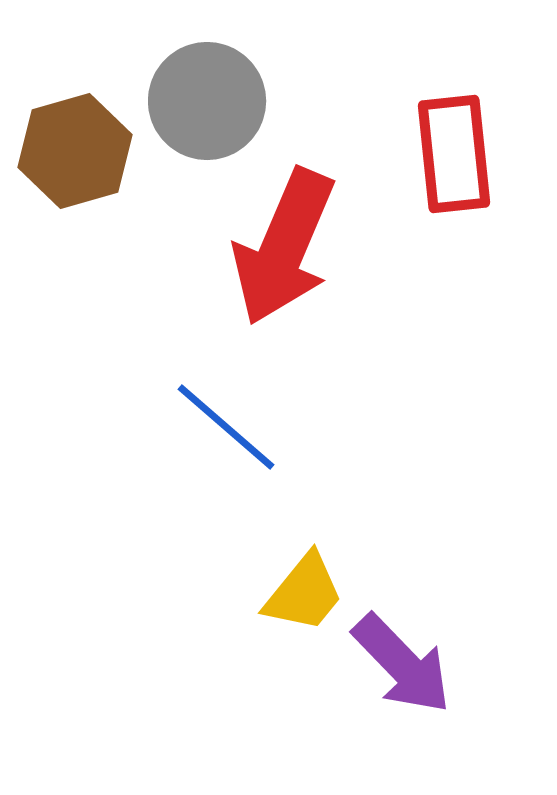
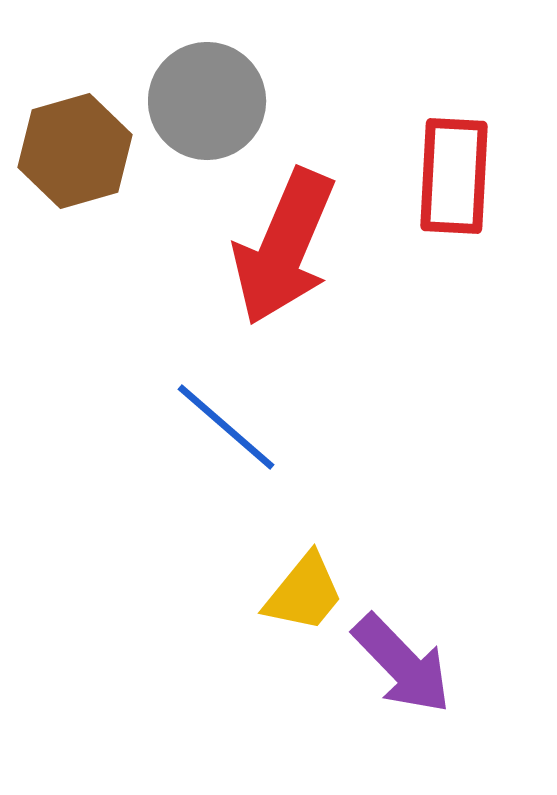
red rectangle: moved 22 px down; rotated 9 degrees clockwise
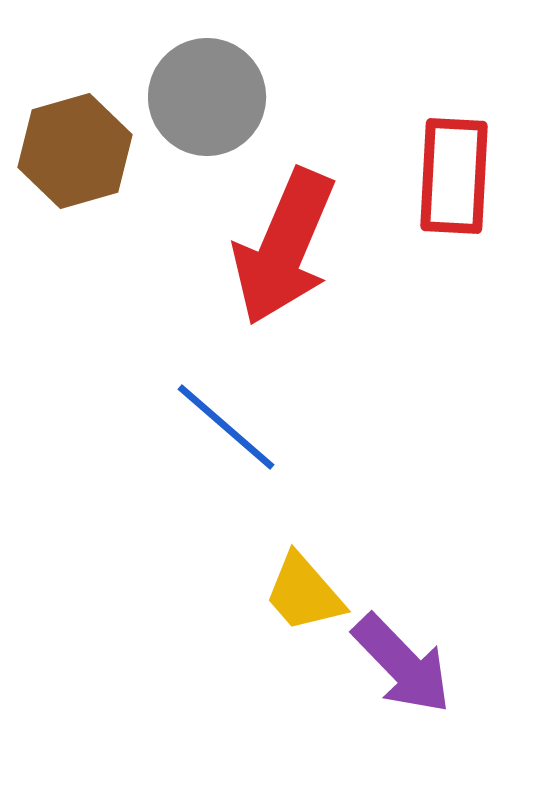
gray circle: moved 4 px up
yellow trapezoid: rotated 100 degrees clockwise
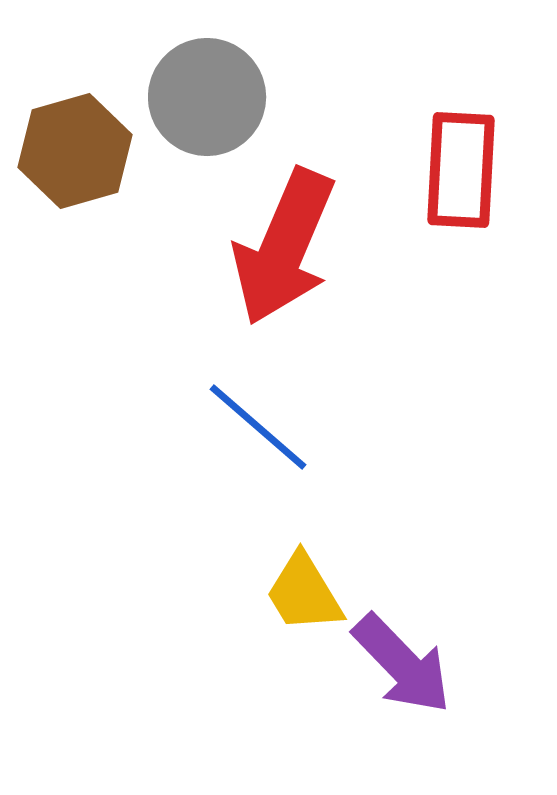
red rectangle: moved 7 px right, 6 px up
blue line: moved 32 px right
yellow trapezoid: rotated 10 degrees clockwise
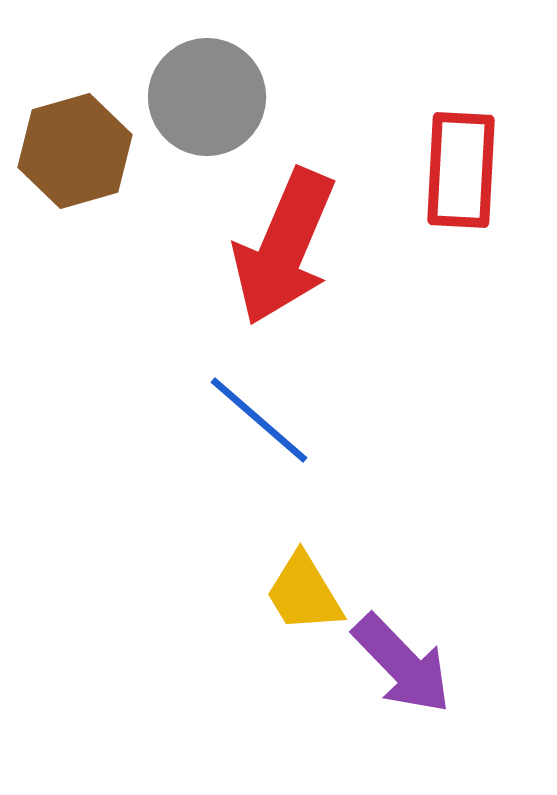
blue line: moved 1 px right, 7 px up
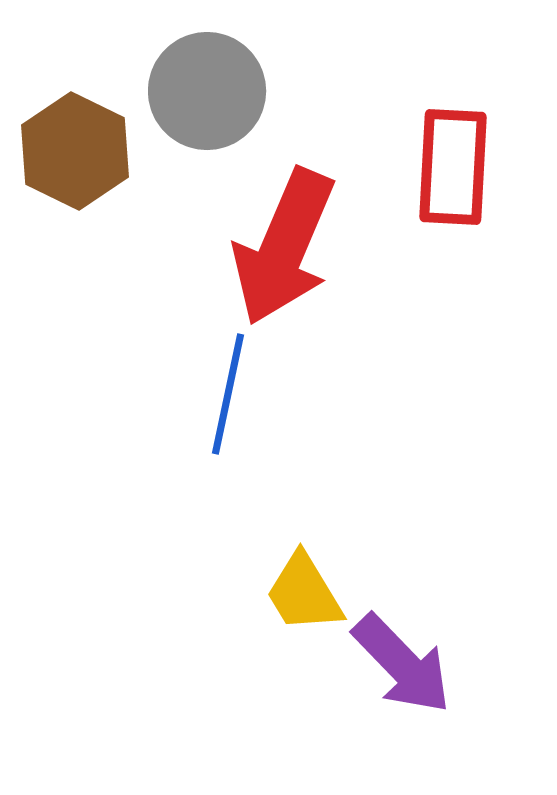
gray circle: moved 6 px up
brown hexagon: rotated 18 degrees counterclockwise
red rectangle: moved 8 px left, 3 px up
blue line: moved 31 px left, 26 px up; rotated 61 degrees clockwise
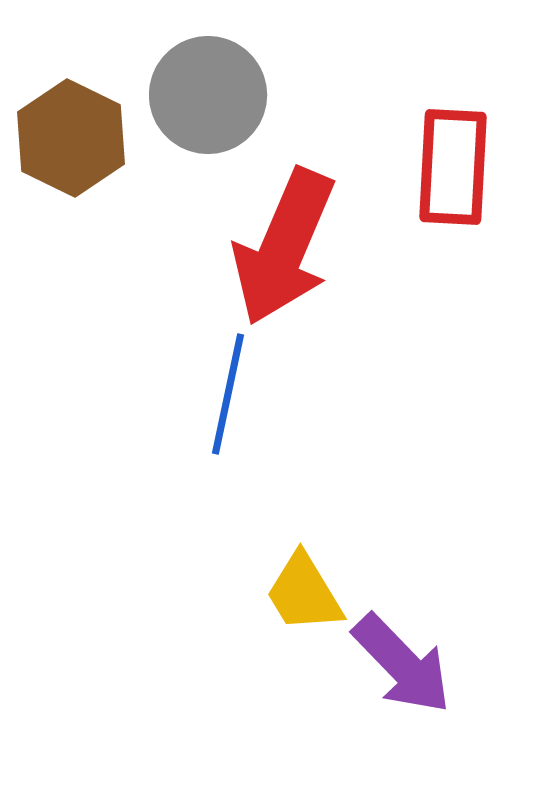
gray circle: moved 1 px right, 4 px down
brown hexagon: moved 4 px left, 13 px up
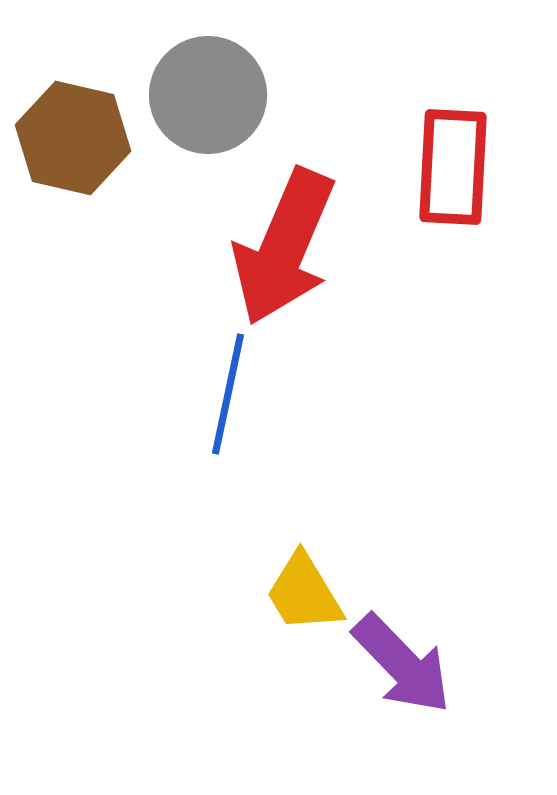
brown hexagon: moved 2 px right; rotated 13 degrees counterclockwise
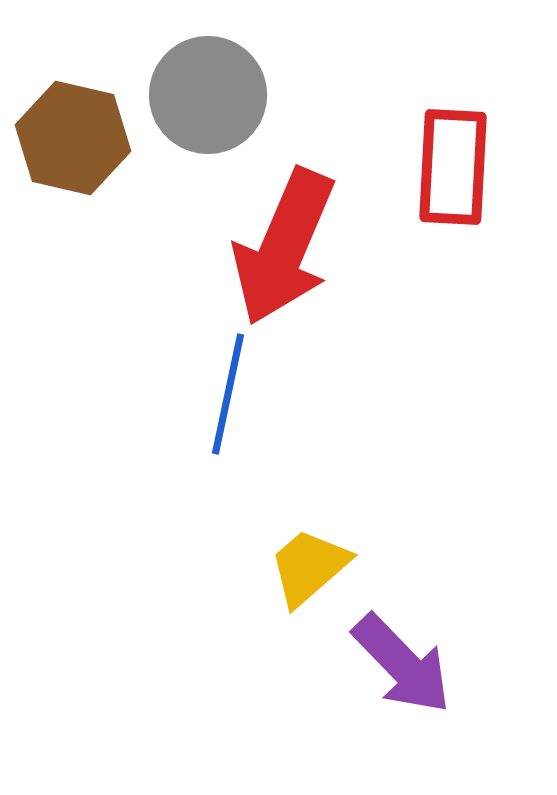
yellow trapezoid: moved 5 px right, 26 px up; rotated 80 degrees clockwise
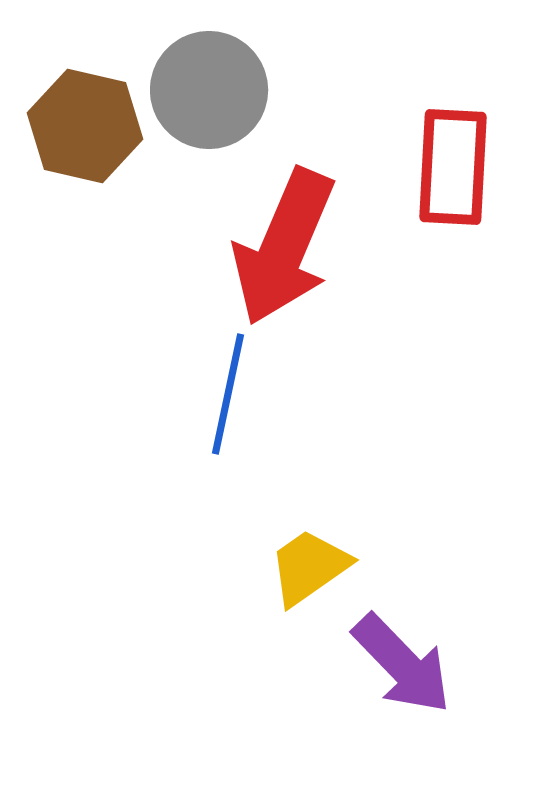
gray circle: moved 1 px right, 5 px up
brown hexagon: moved 12 px right, 12 px up
yellow trapezoid: rotated 6 degrees clockwise
